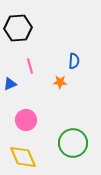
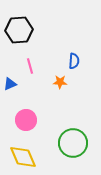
black hexagon: moved 1 px right, 2 px down
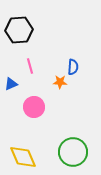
blue semicircle: moved 1 px left, 6 px down
blue triangle: moved 1 px right
pink circle: moved 8 px right, 13 px up
green circle: moved 9 px down
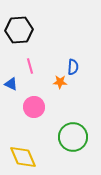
blue triangle: rotated 48 degrees clockwise
green circle: moved 15 px up
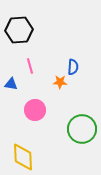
blue triangle: rotated 16 degrees counterclockwise
pink circle: moved 1 px right, 3 px down
green circle: moved 9 px right, 8 px up
yellow diamond: rotated 20 degrees clockwise
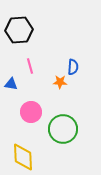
pink circle: moved 4 px left, 2 px down
green circle: moved 19 px left
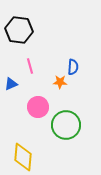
black hexagon: rotated 12 degrees clockwise
blue triangle: rotated 32 degrees counterclockwise
pink circle: moved 7 px right, 5 px up
green circle: moved 3 px right, 4 px up
yellow diamond: rotated 8 degrees clockwise
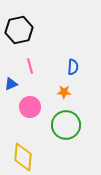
black hexagon: rotated 20 degrees counterclockwise
orange star: moved 4 px right, 10 px down
pink circle: moved 8 px left
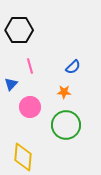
black hexagon: rotated 12 degrees clockwise
blue semicircle: rotated 42 degrees clockwise
blue triangle: rotated 24 degrees counterclockwise
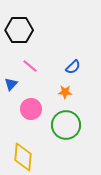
pink line: rotated 35 degrees counterclockwise
orange star: moved 1 px right
pink circle: moved 1 px right, 2 px down
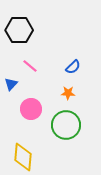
orange star: moved 3 px right, 1 px down
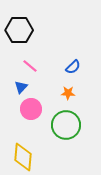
blue triangle: moved 10 px right, 3 px down
